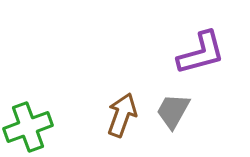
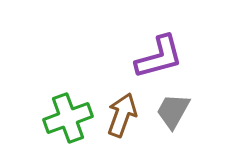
purple L-shape: moved 42 px left, 4 px down
green cross: moved 40 px right, 9 px up
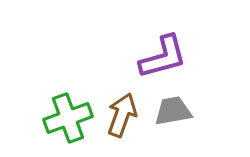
purple L-shape: moved 4 px right
gray trapezoid: rotated 51 degrees clockwise
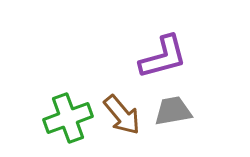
brown arrow: rotated 120 degrees clockwise
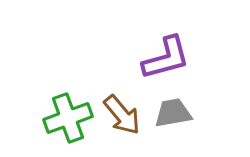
purple L-shape: moved 3 px right, 1 px down
gray trapezoid: moved 2 px down
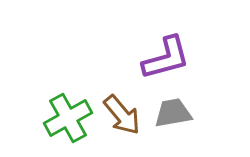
green cross: rotated 9 degrees counterclockwise
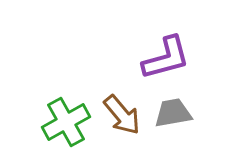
green cross: moved 2 px left, 4 px down
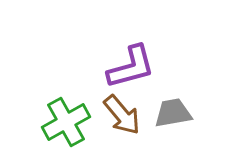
purple L-shape: moved 35 px left, 9 px down
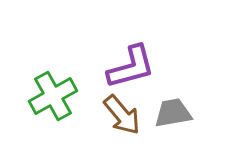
green cross: moved 13 px left, 26 px up
